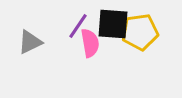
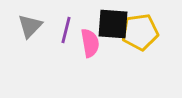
purple line: moved 12 px left, 4 px down; rotated 20 degrees counterclockwise
gray triangle: moved 16 px up; rotated 20 degrees counterclockwise
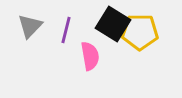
black square: rotated 28 degrees clockwise
yellow pentagon: rotated 9 degrees clockwise
pink semicircle: moved 13 px down
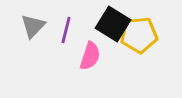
gray triangle: moved 3 px right
yellow pentagon: moved 1 px left, 3 px down; rotated 6 degrees counterclockwise
pink semicircle: rotated 28 degrees clockwise
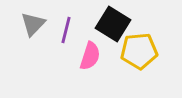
gray triangle: moved 2 px up
yellow pentagon: moved 16 px down
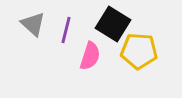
gray triangle: rotated 32 degrees counterclockwise
yellow pentagon: rotated 9 degrees clockwise
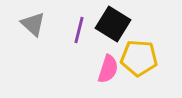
purple line: moved 13 px right
yellow pentagon: moved 7 px down
pink semicircle: moved 18 px right, 13 px down
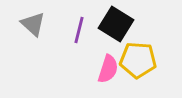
black square: moved 3 px right
yellow pentagon: moved 1 px left, 2 px down
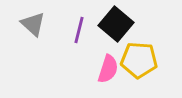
black square: rotated 8 degrees clockwise
yellow pentagon: moved 1 px right
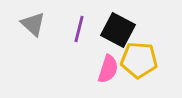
black square: moved 2 px right, 6 px down; rotated 12 degrees counterclockwise
purple line: moved 1 px up
